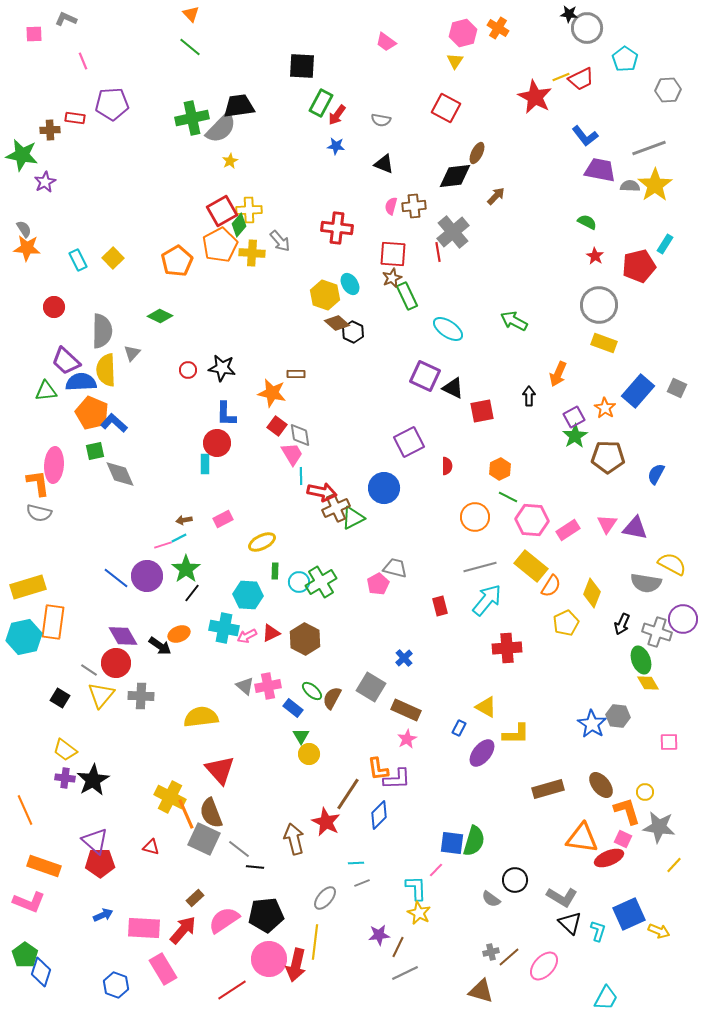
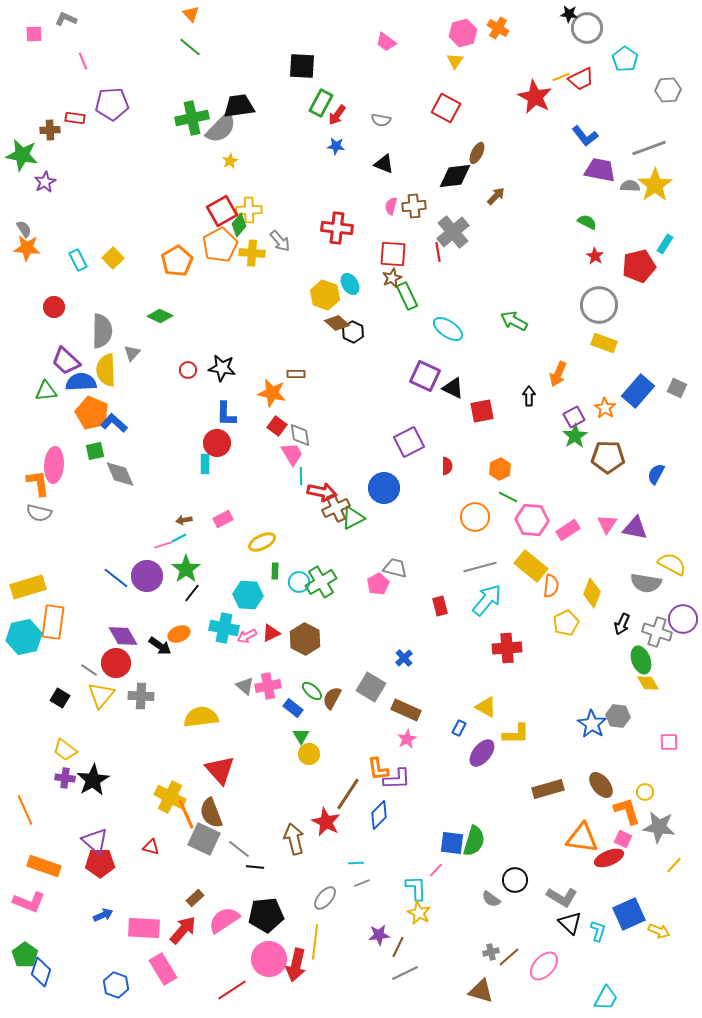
orange semicircle at (551, 586): rotated 25 degrees counterclockwise
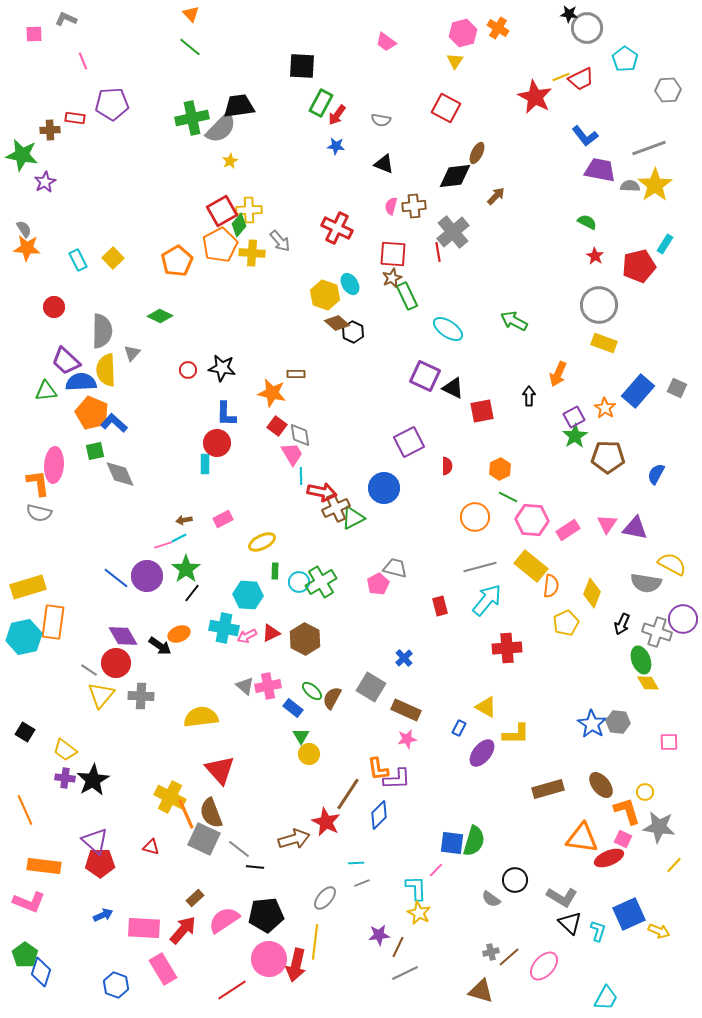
red cross at (337, 228): rotated 20 degrees clockwise
black square at (60, 698): moved 35 px left, 34 px down
gray hexagon at (618, 716): moved 6 px down
pink star at (407, 739): rotated 18 degrees clockwise
brown arrow at (294, 839): rotated 88 degrees clockwise
orange rectangle at (44, 866): rotated 12 degrees counterclockwise
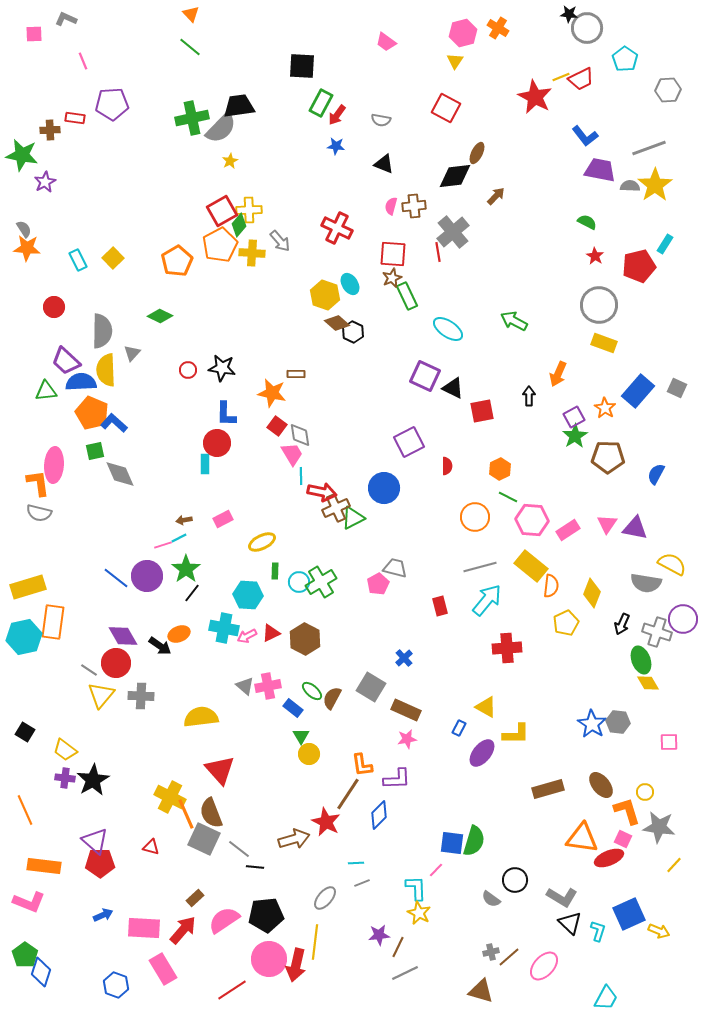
orange L-shape at (378, 769): moved 16 px left, 4 px up
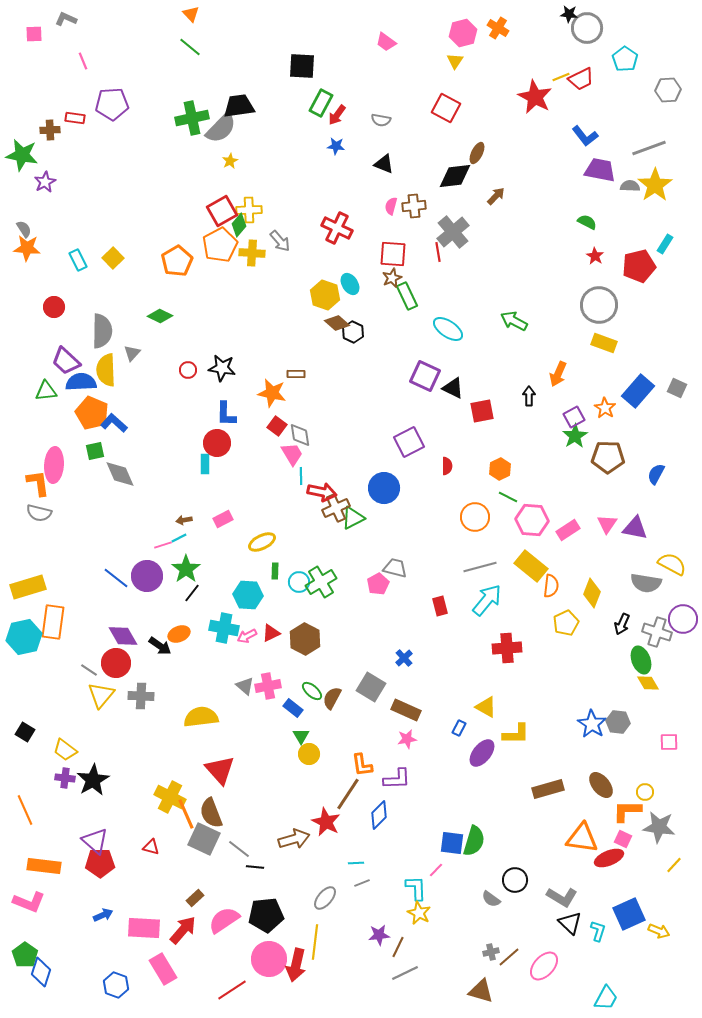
orange L-shape at (627, 811): rotated 72 degrees counterclockwise
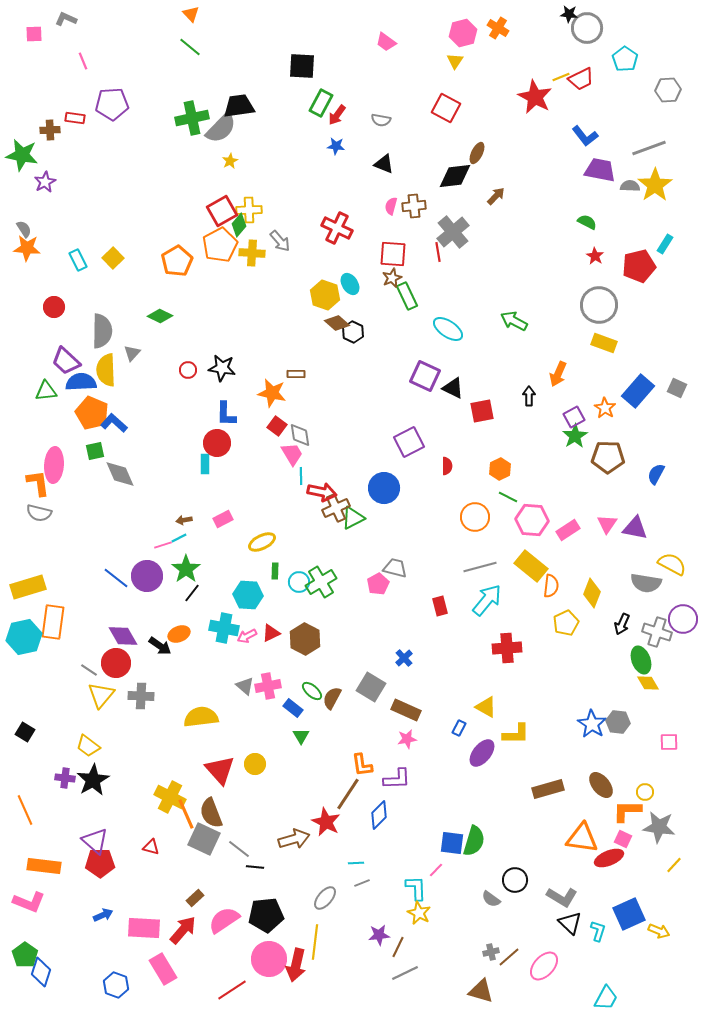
yellow trapezoid at (65, 750): moved 23 px right, 4 px up
yellow circle at (309, 754): moved 54 px left, 10 px down
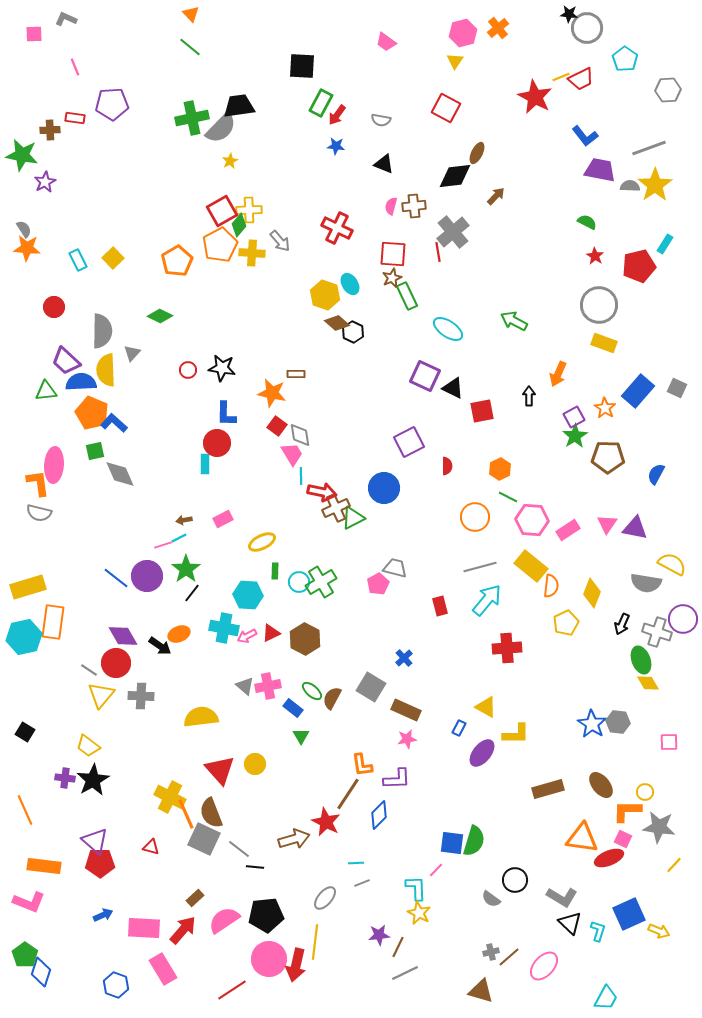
orange cross at (498, 28): rotated 20 degrees clockwise
pink line at (83, 61): moved 8 px left, 6 px down
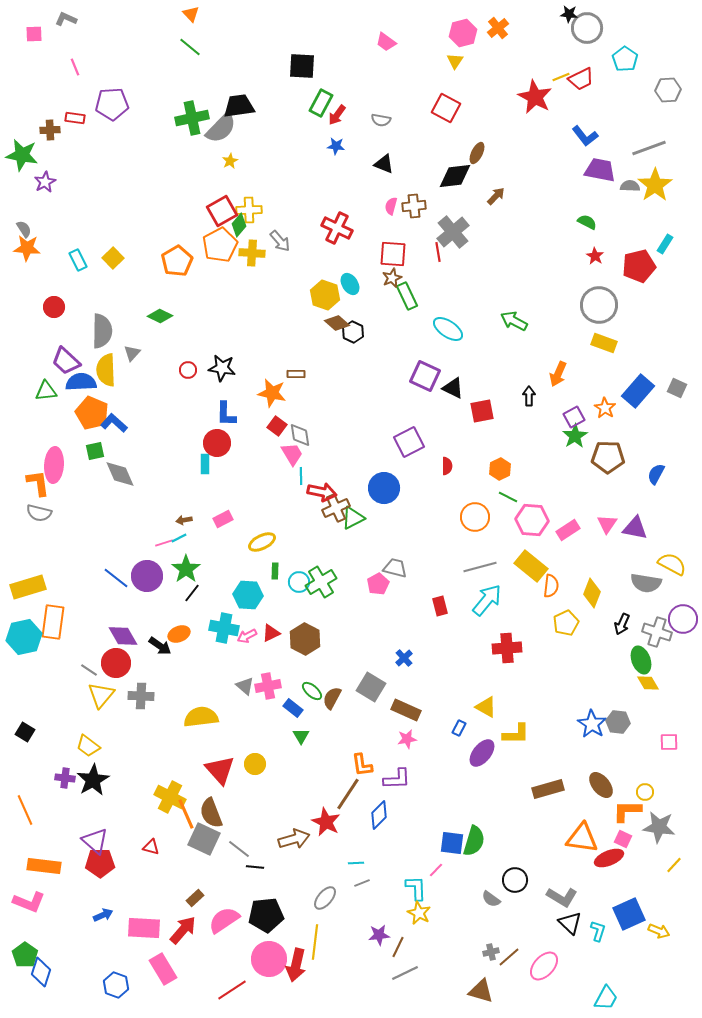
pink line at (163, 545): moved 1 px right, 2 px up
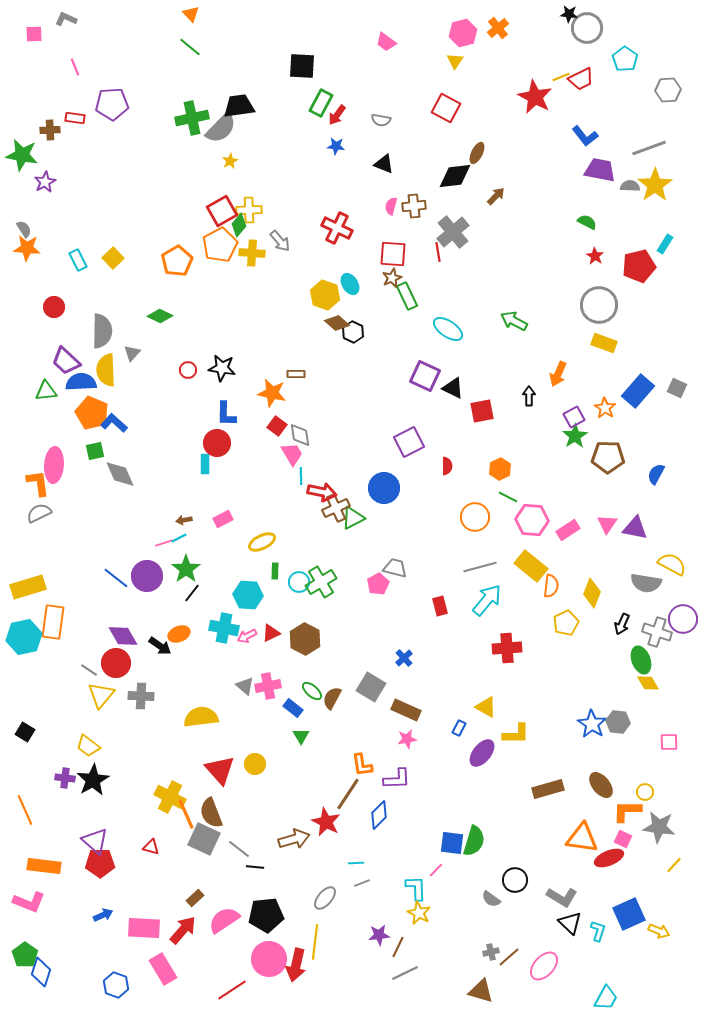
gray semicircle at (39, 513): rotated 140 degrees clockwise
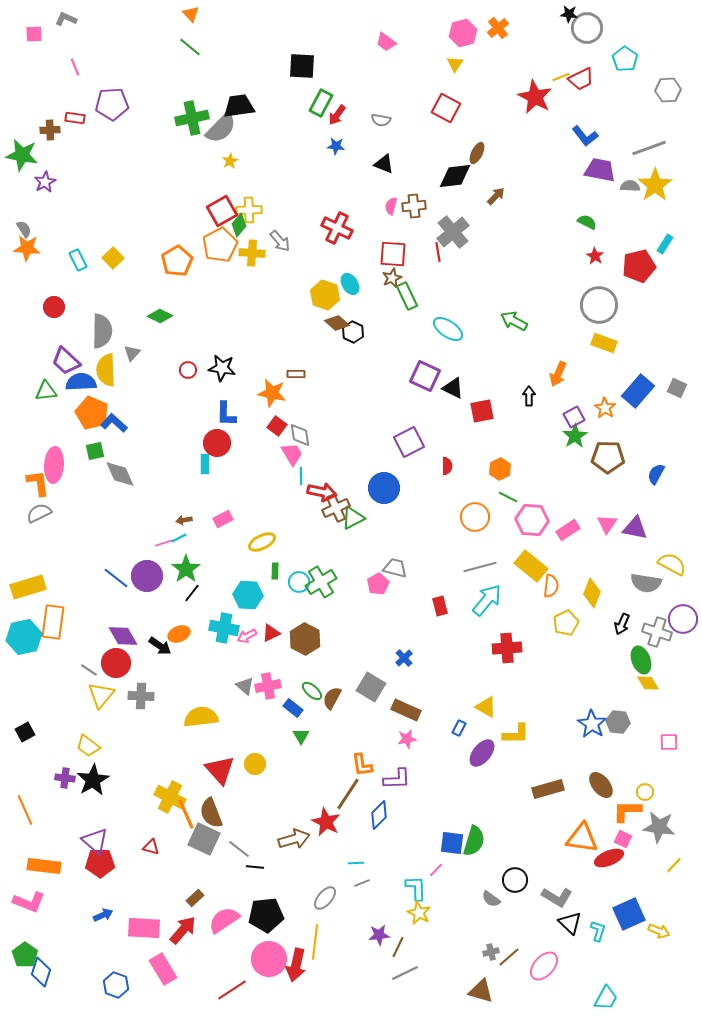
yellow triangle at (455, 61): moved 3 px down
black square at (25, 732): rotated 30 degrees clockwise
gray L-shape at (562, 897): moved 5 px left
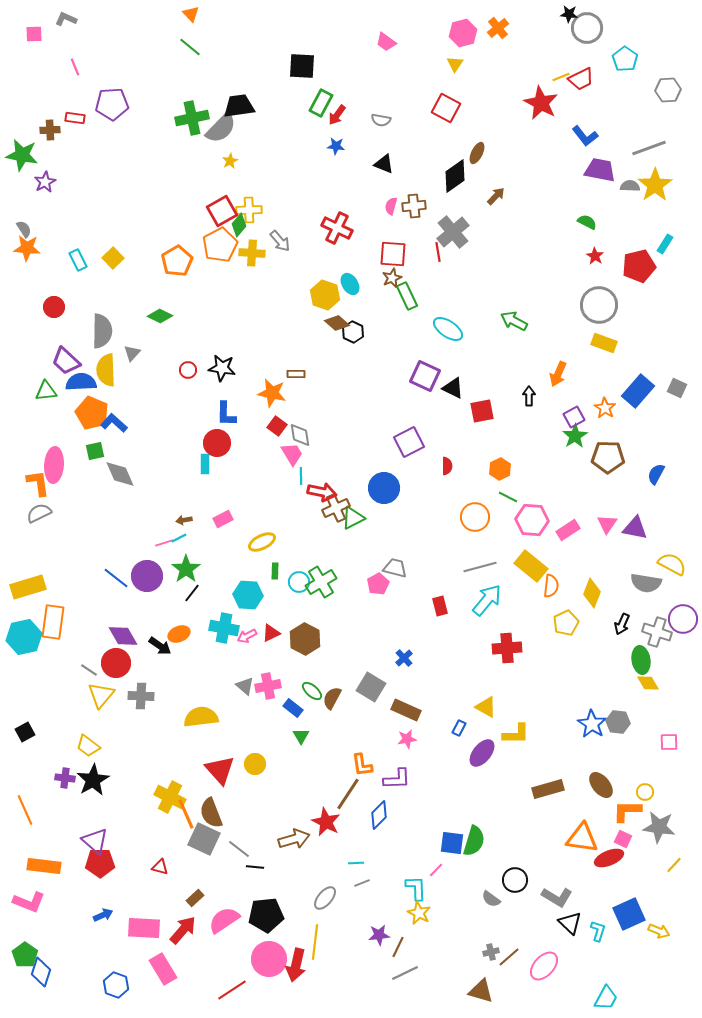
red star at (535, 97): moved 6 px right, 6 px down
black diamond at (455, 176): rotated 28 degrees counterclockwise
green ellipse at (641, 660): rotated 12 degrees clockwise
red triangle at (151, 847): moved 9 px right, 20 px down
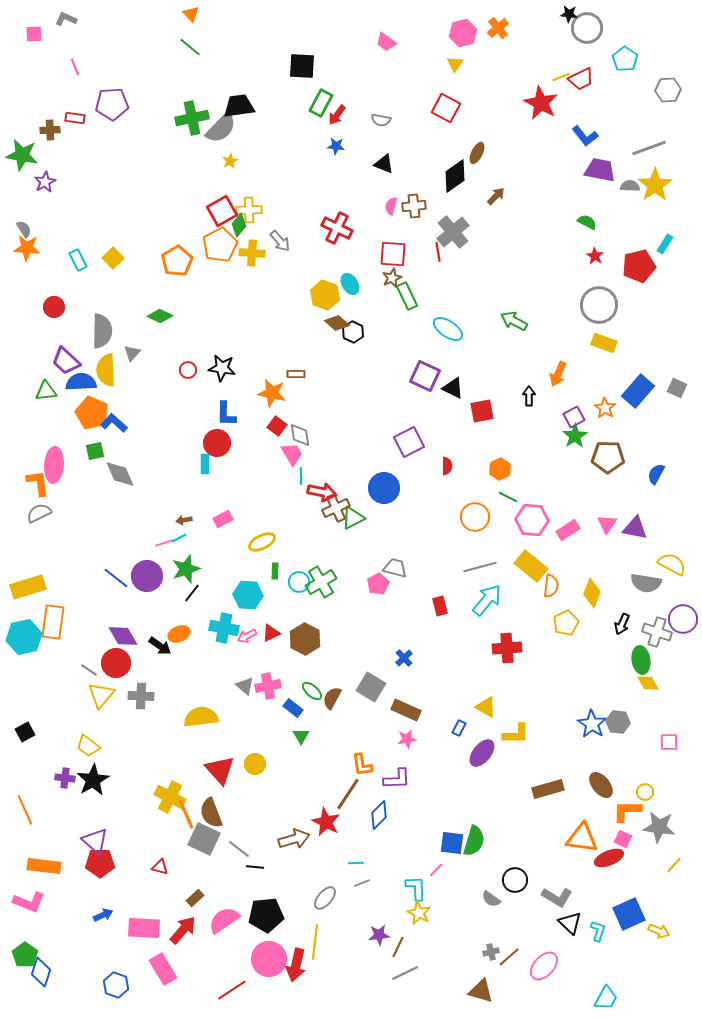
green star at (186, 569): rotated 16 degrees clockwise
